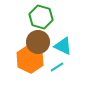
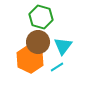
cyan triangle: rotated 42 degrees clockwise
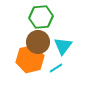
green hexagon: rotated 20 degrees counterclockwise
orange hexagon: rotated 20 degrees clockwise
cyan line: moved 1 px left, 1 px down
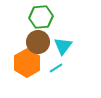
orange hexagon: moved 3 px left, 4 px down; rotated 16 degrees counterclockwise
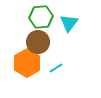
cyan triangle: moved 6 px right, 23 px up
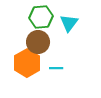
cyan line: rotated 32 degrees clockwise
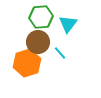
cyan triangle: moved 1 px left, 1 px down
orange hexagon: rotated 12 degrees clockwise
cyan line: moved 4 px right, 15 px up; rotated 48 degrees clockwise
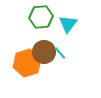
brown circle: moved 6 px right, 10 px down
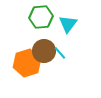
brown circle: moved 1 px up
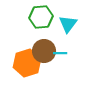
cyan line: rotated 48 degrees counterclockwise
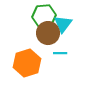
green hexagon: moved 3 px right, 1 px up
cyan triangle: moved 5 px left
brown circle: moved 4 px right, 18 px up
